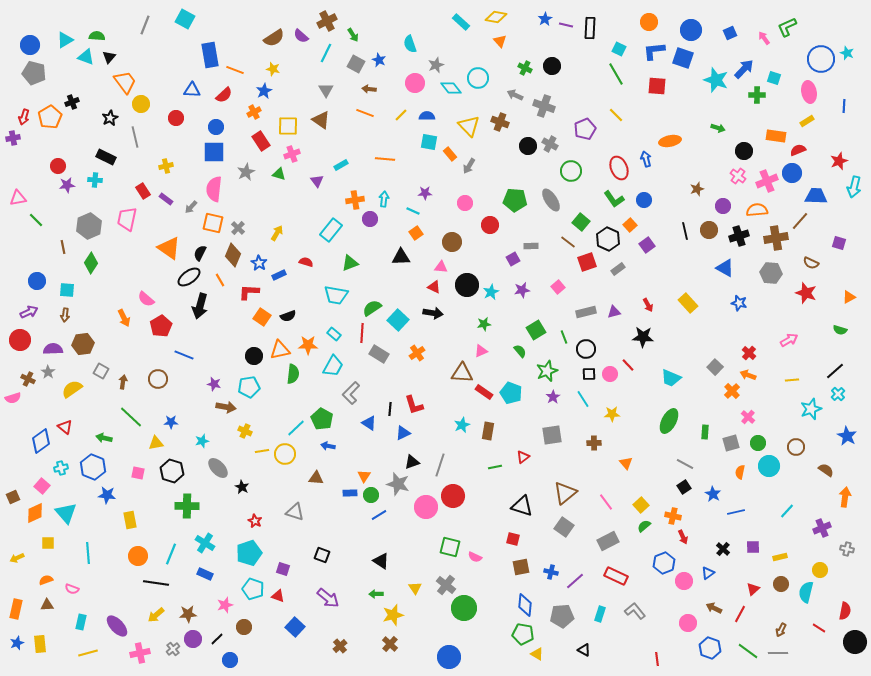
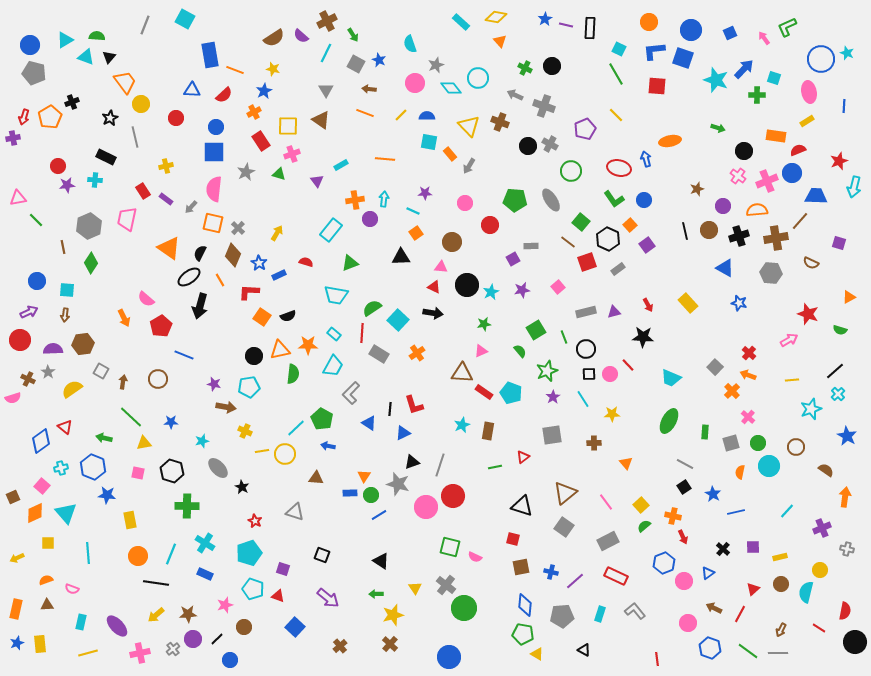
red ellipse at (619, 168): rotated 55 degrees counterclockwise
red star at (806, 293): moved 2 px right, 21 px down
yellow triangle at (156, 443): moved 12 px left
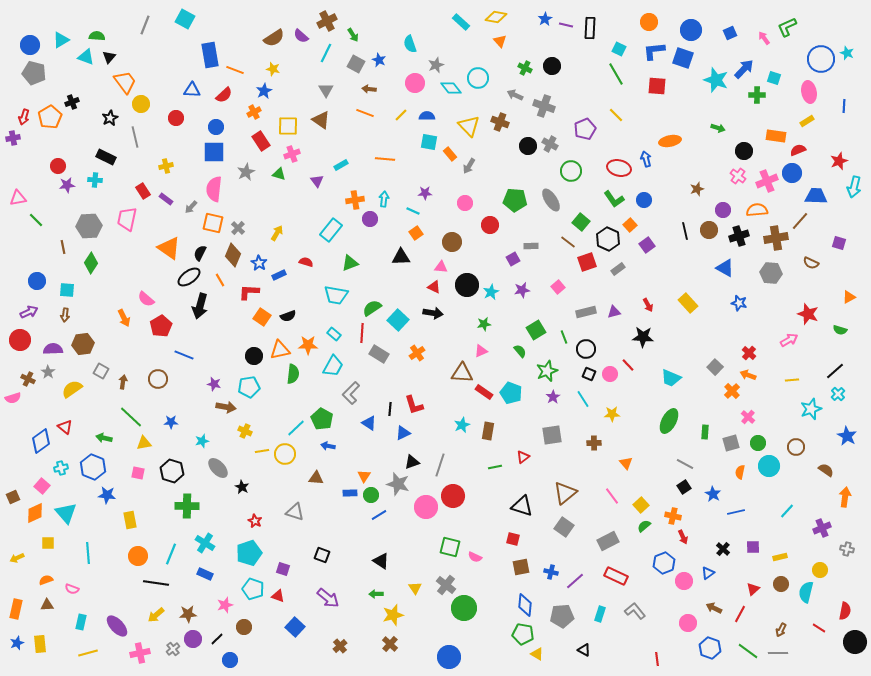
cyan triangle at (65, 40): moved 4 px left
purple circle at (723, 206): moved 4 px down
gray hexagon at (89, 226): rotated 20 degrees clockwise
black square at (589, 374): rotated 24 degrees clockwise
pink line at (606, 502): moved 6 px right, 6 px up
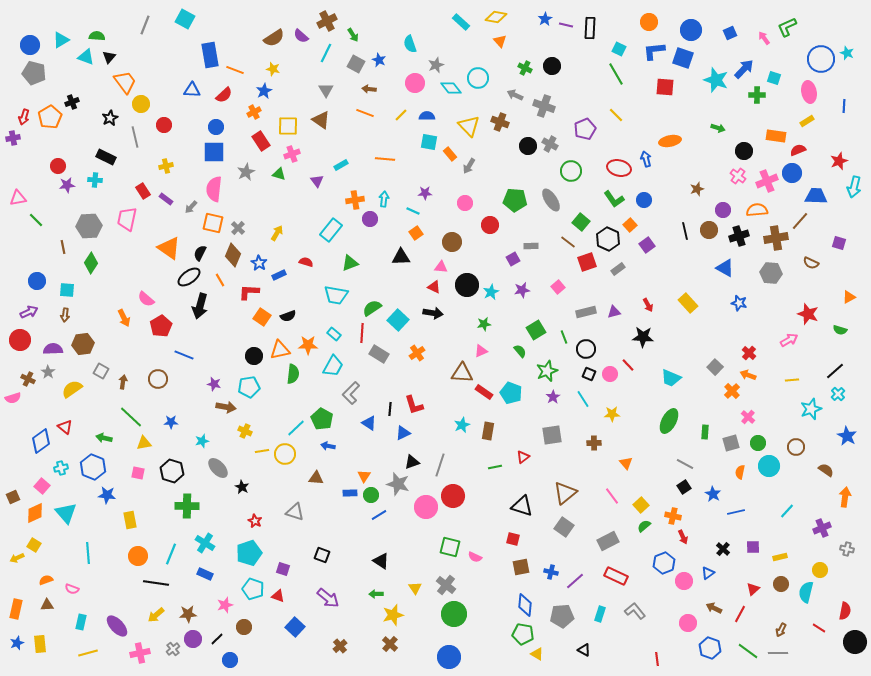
red square at (657, 86): moved 8 px right, 1 px down
red circle at (176, 118): moved 12 px left, 7 px down
yellow square at (48, 543): moved 14 px left, 2 px down; rotated 32 degrees clockwise
green circle at (464, 608): moved 10 px left, 6 px down
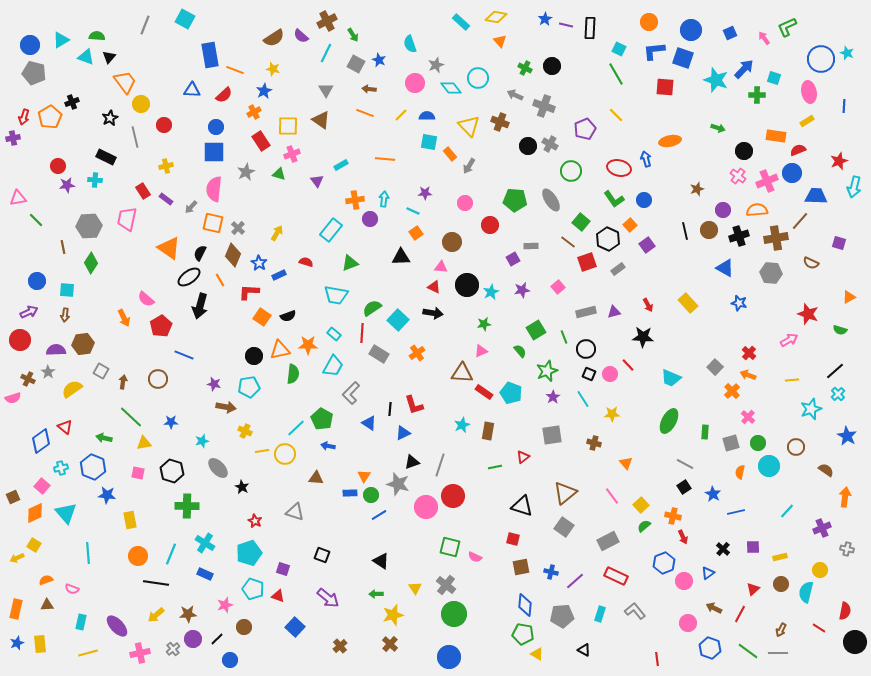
purple semicircle at (53, 349): moved 3 px right, 1 px down
brown cross at (594, 443): rotated 16 degrees clockwise
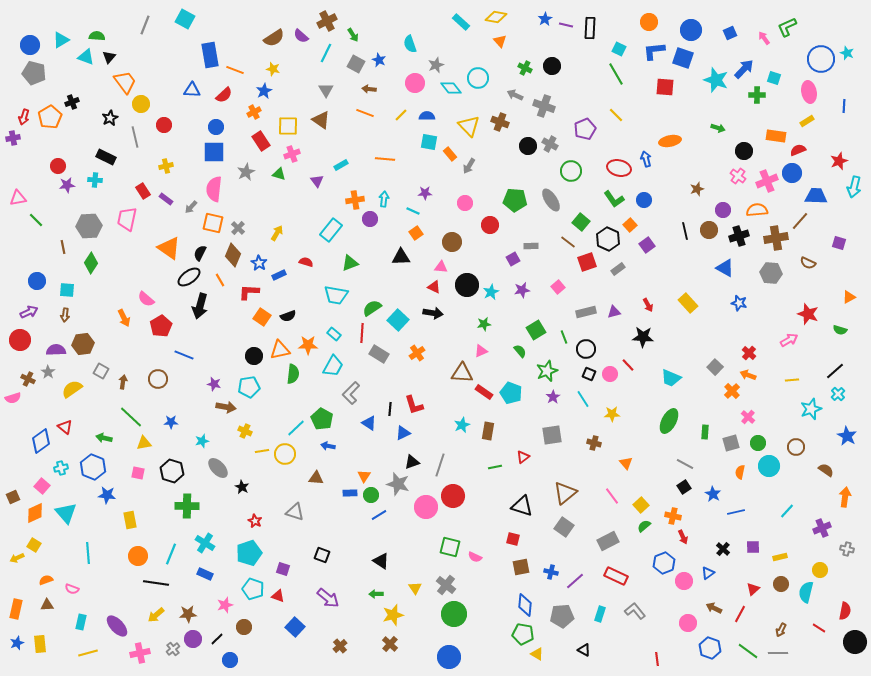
brown semicircle at (811, 263): moved 3 px left
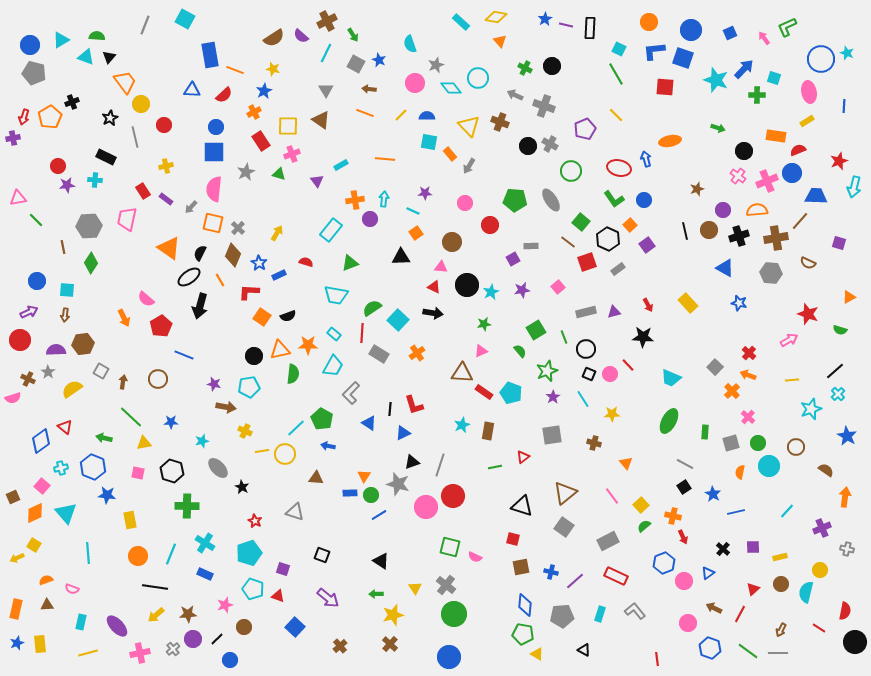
black line at (156, 583): moved 1 px left, 4 px down
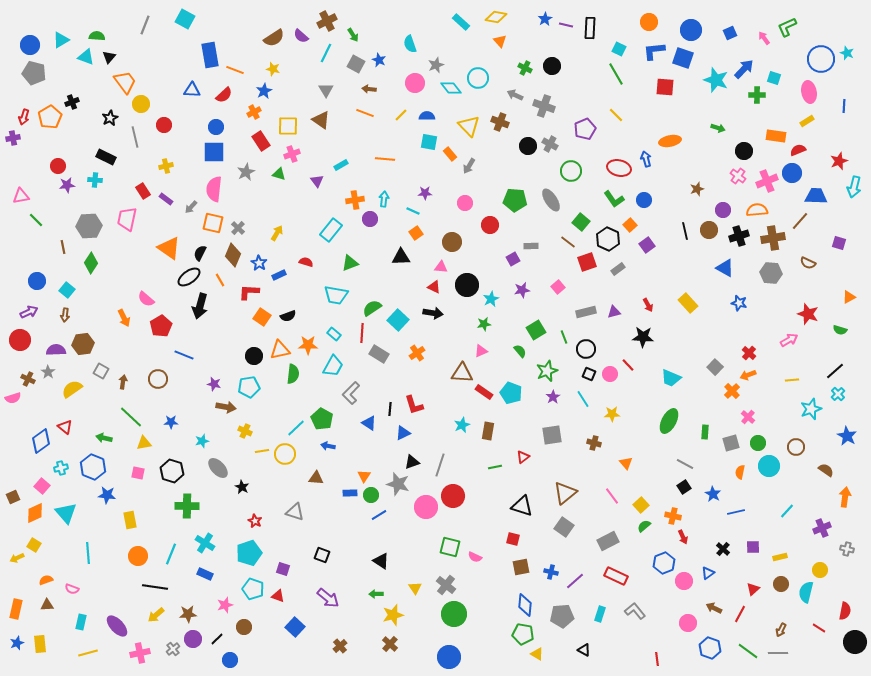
pink triangle at (18, 198): moved 3 px right, 2 px up
brown cross at (776, 238): moved 3 px left
cyan square at (67, 290): rotated 35 degrees clockwise
cyan star at (491, 292): moved 7 px down
orange arrow at (748, 375): rotated 42 degrees counterclockwise
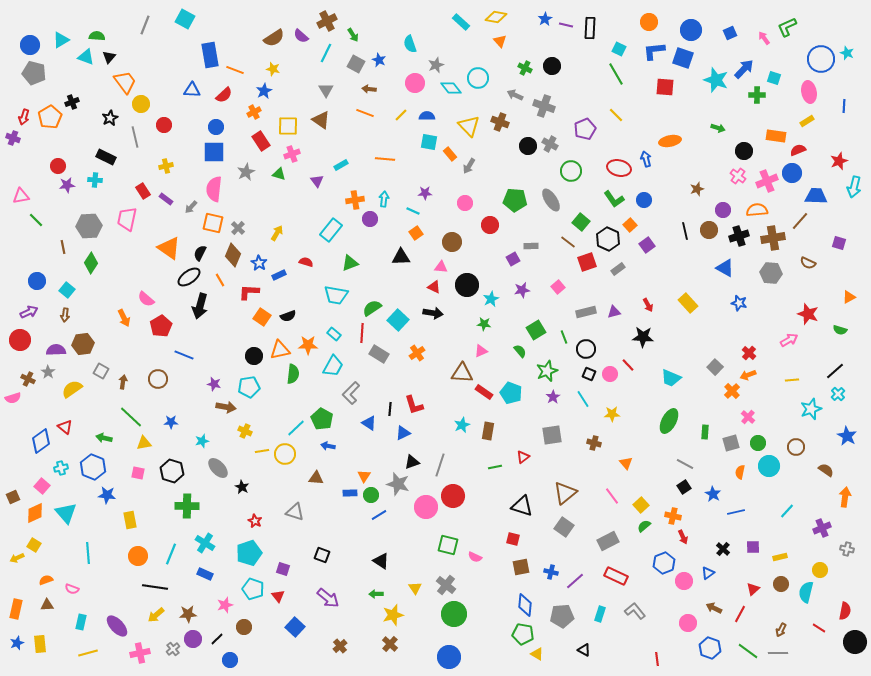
purple cross at (13, 138): rotated 32 degrees clockwise
green star at (484, 324): rotated 16 degrees clockwise
green square at (450, 547): moved 2 px left, 2 px up
red triangle at (278, 596): rotated 32 degrees clockwise
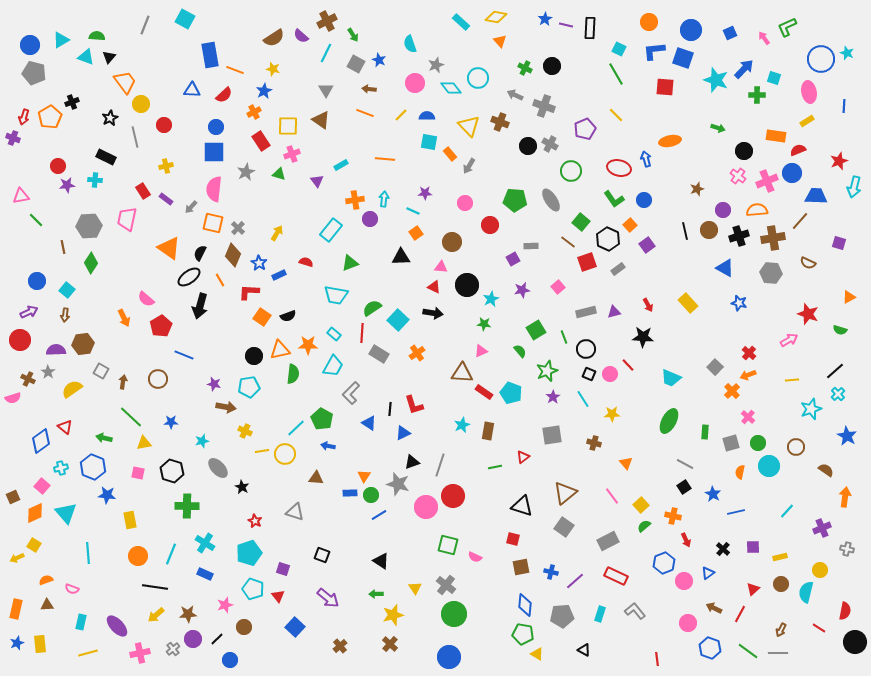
red arrow at (683, 537): moved 3 px right, 3 px down
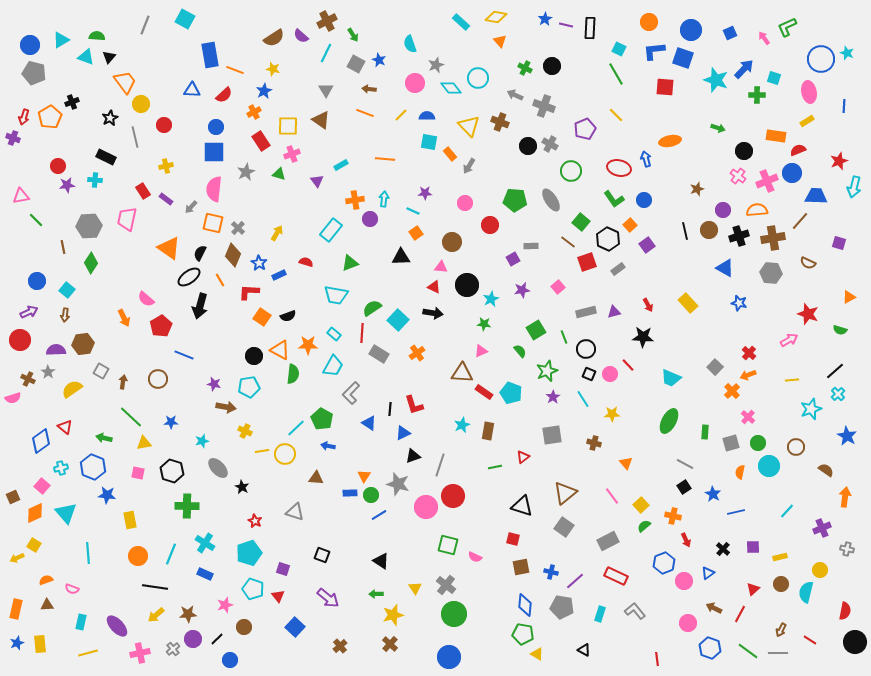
orange triangle at (280, 350): rotated 40 degrees clockwise
black triangle at (412, 462): moved 1 px right, 6 px up
gray pentagon at (562, 616): moved 9 px up; rotated 15 degrees clockwise
red line at (819, 628): moved 9 px left, 12 px down
